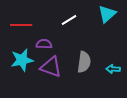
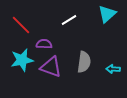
red line: rotated 45 degrees clockwise
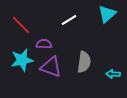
cyan arrow: moved 5 px down
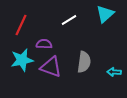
cyan triangle: moved 2 px left
red line: rotated 70 degrees clockwise
cyan arrow: moved 1 px right, 2 px up
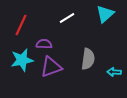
white line: moved 2 px left, 2 px up
gray semicircle: moved 4 px right, 3 px up
purple triangle: rotated 40 degrees counterclockwise
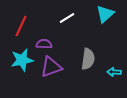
red line: moved 1 px down
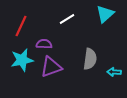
white line: moved 1 px down
gray semicircle: moved 2 px right
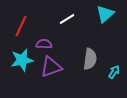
cyan arrow: rotated 120 degrees clockwise
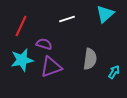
white line: rotated 14 degrees clockwise
purple semicircle: rotated 14 degrees clockwise
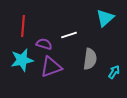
cyan triangle: moved 4 px down
white line: moved 2 px right, 16 px down
red line: moved 2 px right; rotated 20 degrees counterclockwise
